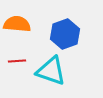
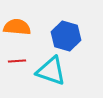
orange semicircle: moved 3 px down
blue hexagon: moved 1 px right, 2 px down; rotated 24 degrees counterclockwise
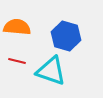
red line: rotated 18 degrees clockwise
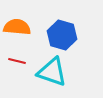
blue hexagon: moved 4 px left, 1 px up
cyan triangle: moved 1 px right, 1 px down
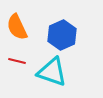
orange semicircle: rotated 120 degrees counterclockwise
blue hexagon: rotated 20 degrees clockwise
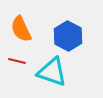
orange semicircle: moved 4 px right, 2 px down
blue hexagon: moved 6 px right, 1 px down; rotated 8 degrees counterclockwise
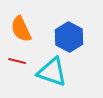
blue hexagon: moved 1 px right, 1 px down
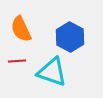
blue hexagon: moved 1 px right
red line: rotated 18 degrees counterclockwise
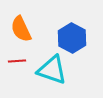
blue hexagon: moved 2 px right, 1 px down
cyan triangle: moved 2 px up
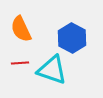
red line: moved 3 px right, 2 px down
